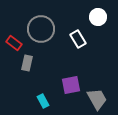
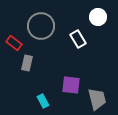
gray circle: moved 3 px up
purple square: rotated 18 degrees clockwise
gray trapezoid: rotated 15 degrees clockwise
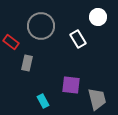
red rectangle: moved 3 px left, 1 px up
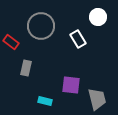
gray rectangle: moved 1 px left, 5 px down
cyan rectangle: moved 2 px right; rotated 48 degrees counterclockwise
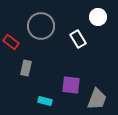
gray trapezoid: rotated 35 degrees clockwise
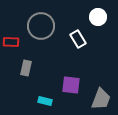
red rectangle: rotated 35 degrees counterclockwise
gray trapezoid: moved 4 px right
